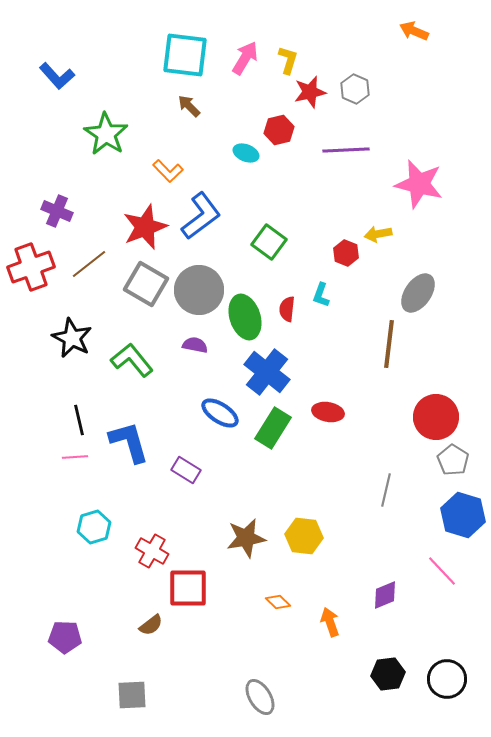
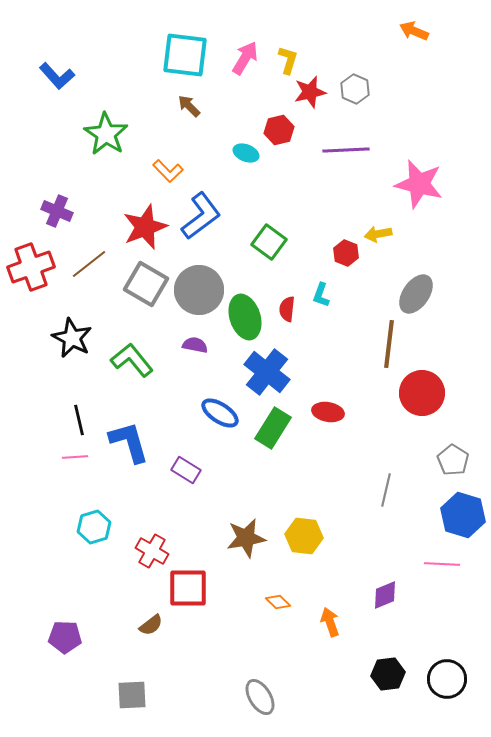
gray ellipse at (418, 293): moved 2 px left, 1 px down
red circle at (436, 417): moved 14 px left, 24 px up
pink line at (442, 571): moved 7 px up; rotated 44 degrees counterclockwise
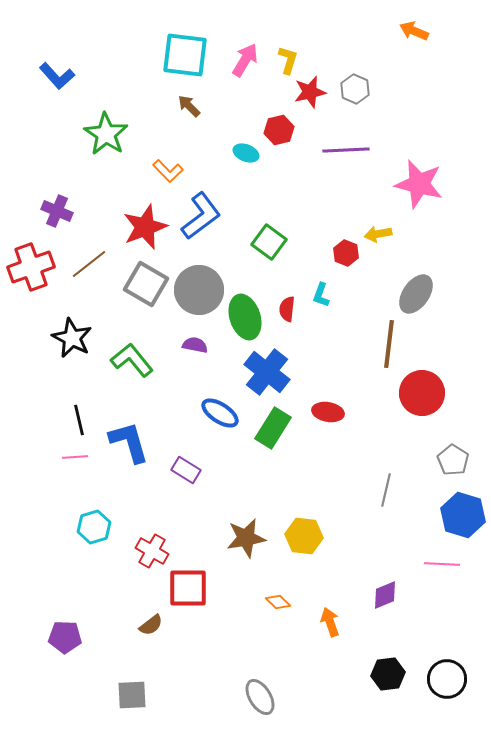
pink arrow at (245, 58): moved 2 px down
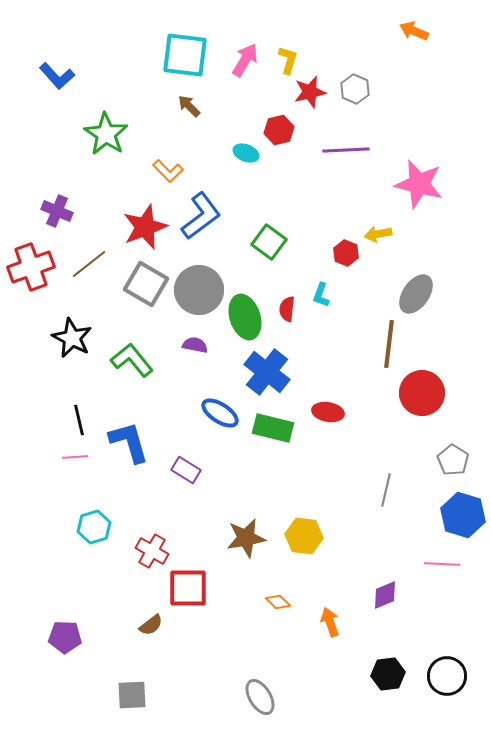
green rectangle at (273, 428): rotated 72 degrees clockwise
black circle at (447, 679): moved 3 px up
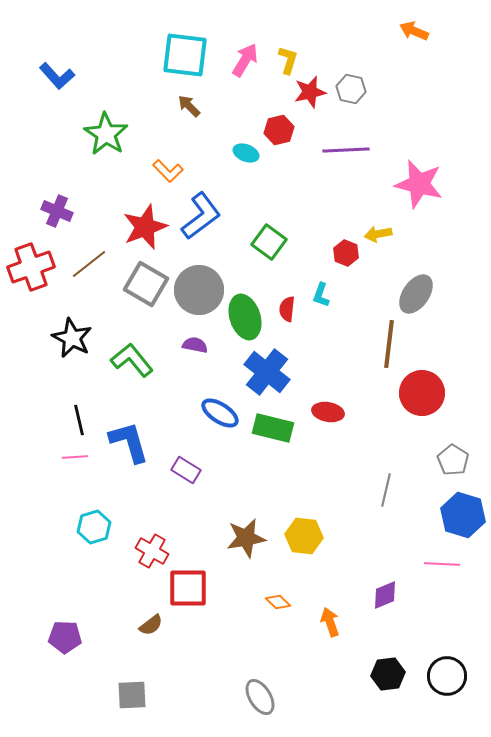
gray hexagon at (355, 89): moved 4 px left; rotated 12 degrees counterclockwise
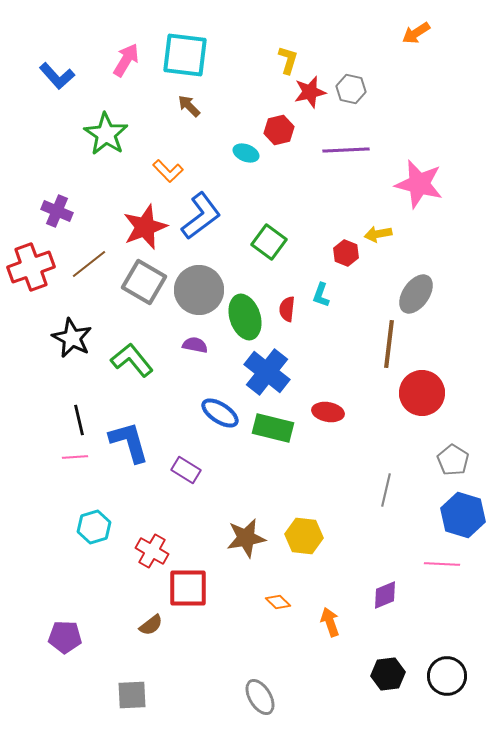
orange arrow at (414, 31): moved 2 px right, 2 px down; rotated 56 degrees counterclockwise
pink arrow at (245, 60): moved 119 px left
gray square at (146, 284): moved 2 px left, 2 px up
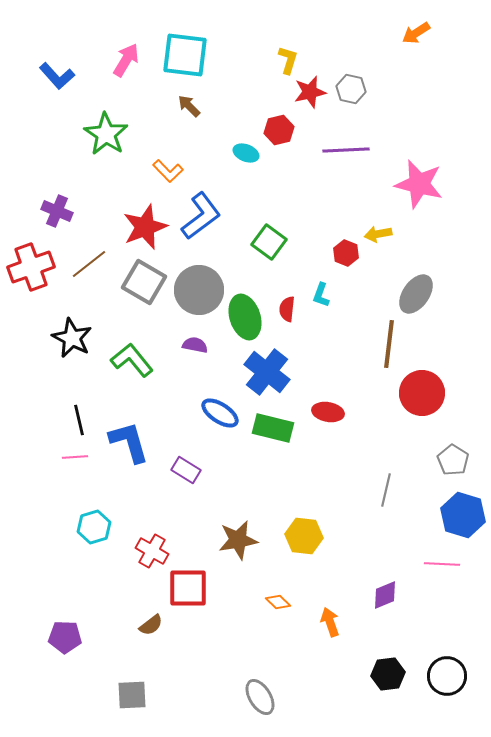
brown star at (246, 538): moved 8 px left, 2 px down
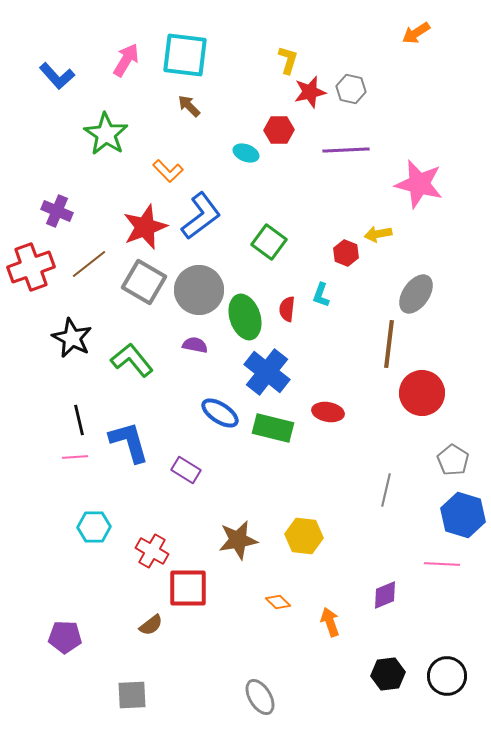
red hexagon at (279, 130): rotated 12 degrees clockwise
cyan hexagon at (94, 527): rotated 16 degrees clockwise
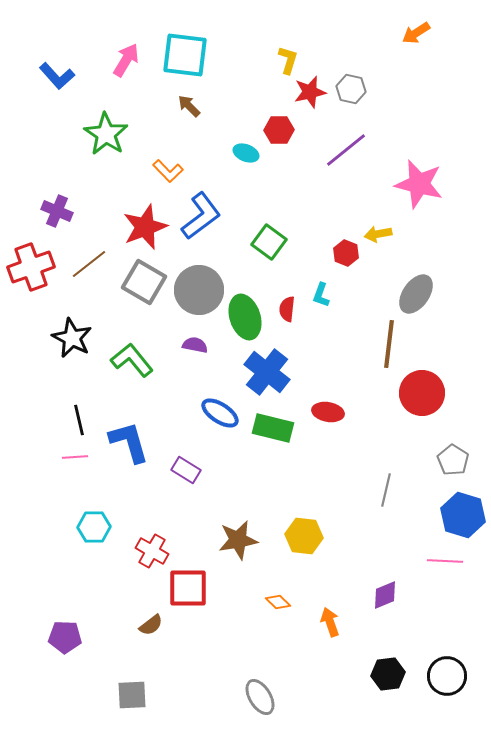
purple line at (346, 150): rotated 36 degrees counterclockwise
pink line at (442, 564): moved 3 px right, 3 px up
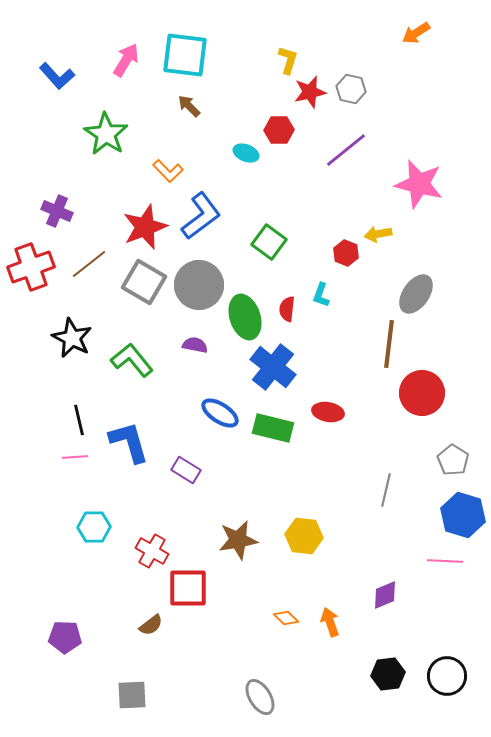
gray circle at (199, 290): moved 5 px up
blue cross at (267, 372): moved 6 px right, 5 px up
orange diamond at (278, 602): moved 8 px right, 16 px down
